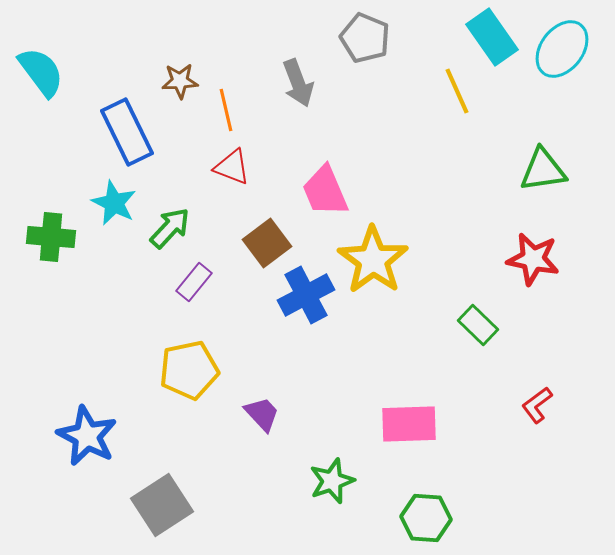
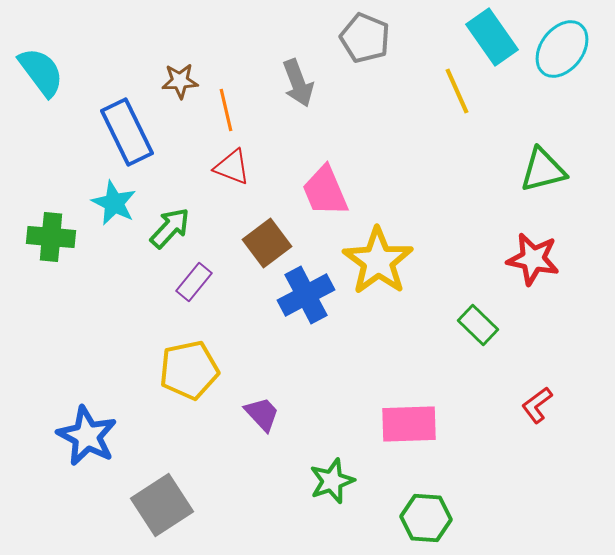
green triangle: rotated 6 degrees counterclockwise
yellow star: moved 5 px right, 1 px down
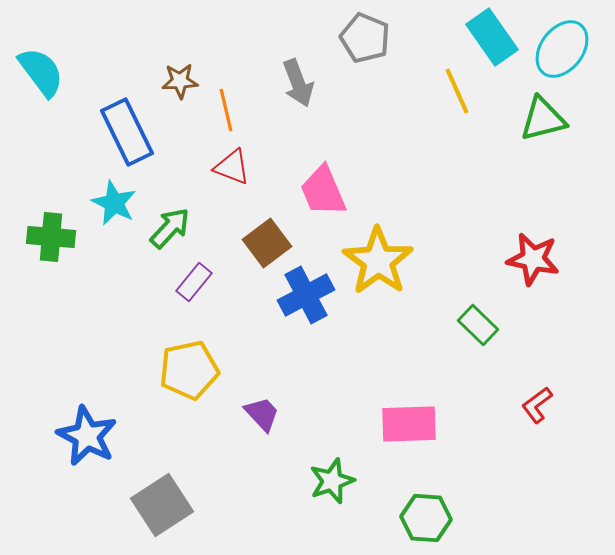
green triangle: moved 51 px up
pink trapezoid: moved 2 px left
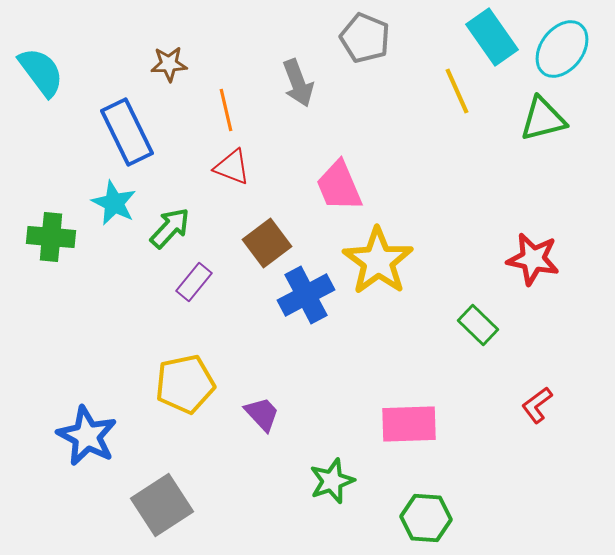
brown star: moved 11 px left, 17 px up
pink trapezoid: moved 16 px right, 5 px up
yellow pentagon: moved 4 px left, 14 px down
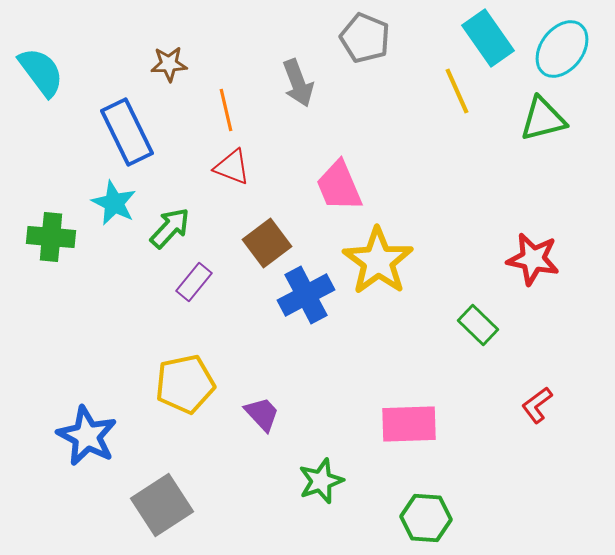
cyan rectangle: moved 4 px left, 1 px down
green star: moved 11 px left
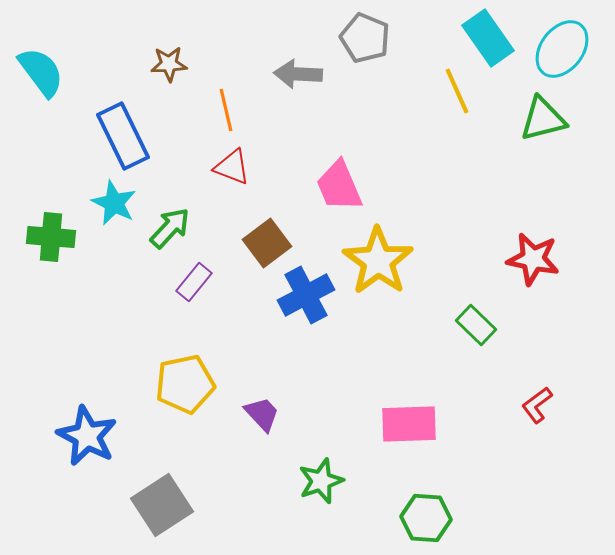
gray arrow: moved 9 px up; rotated 114 degrees clockwise
blue rectangle: moved 4 px left, 4 px down
green rectangle: moved 2 px left
